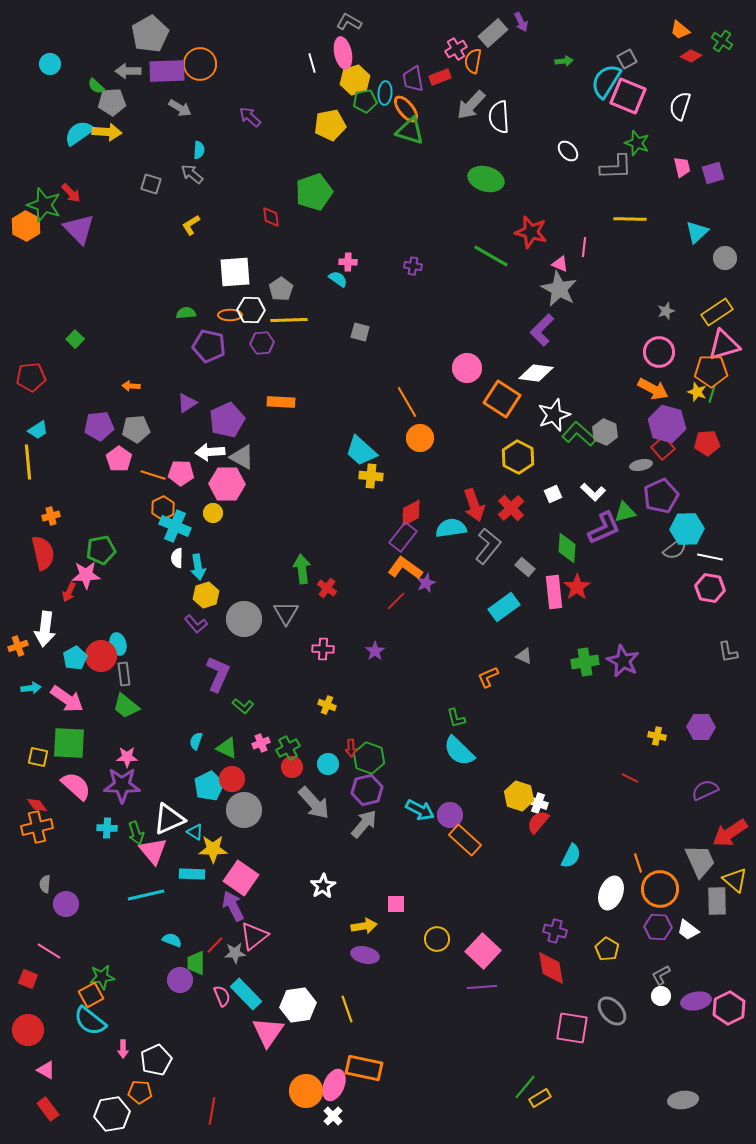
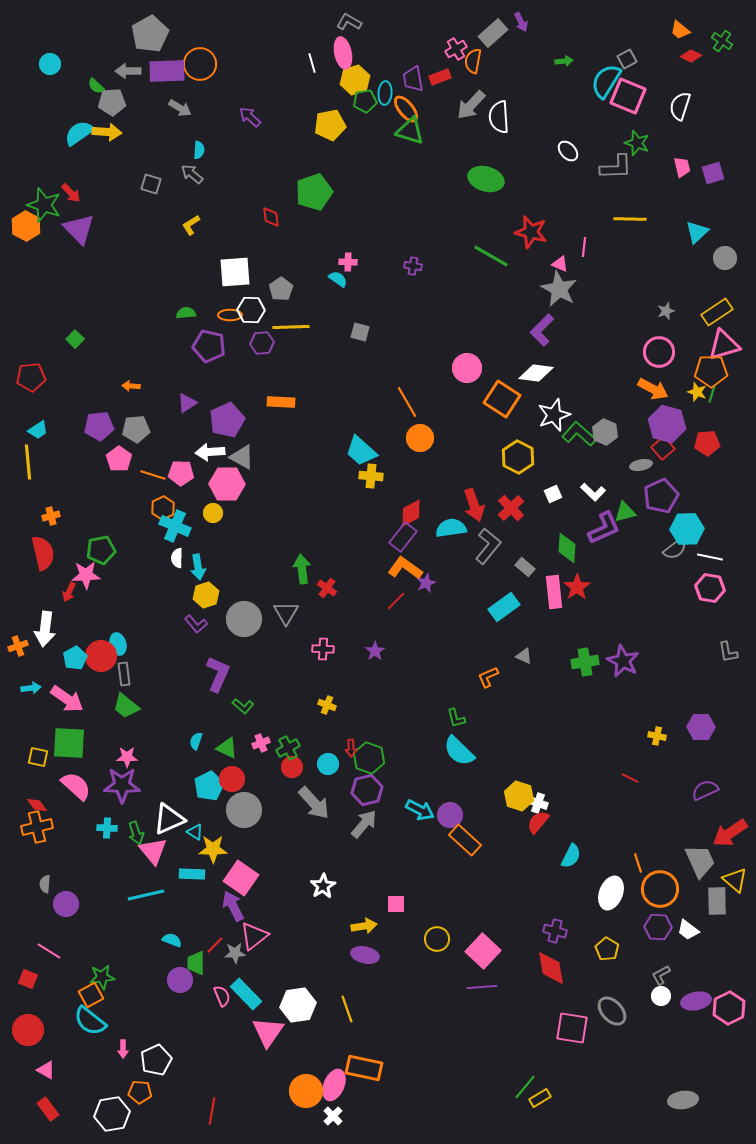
yellow line at (289, 320): moved 2 px right, 7 px down
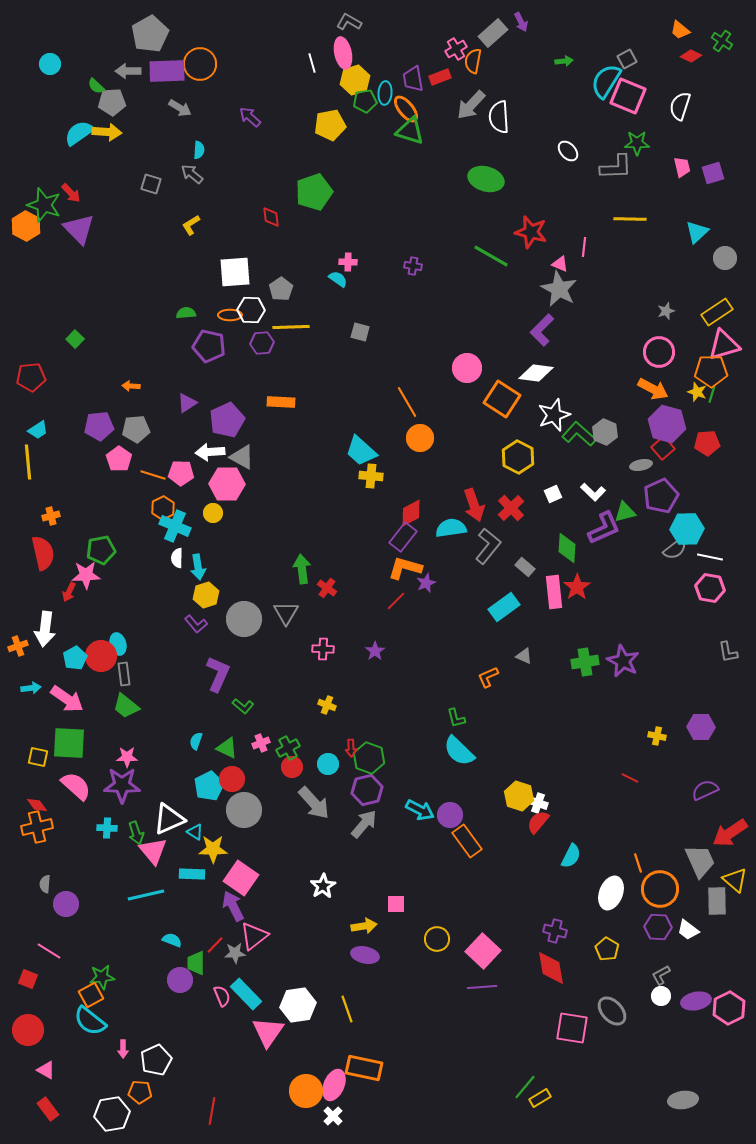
green star at (637, 143): rotated 20 degrees counterclockwise
orange L-shape at (405, 568): rotated 20 degrees counterclockwise
orange rectangle at (465, 840): moved 2 px right, 1 px down; rotated 12 degrees clockwise
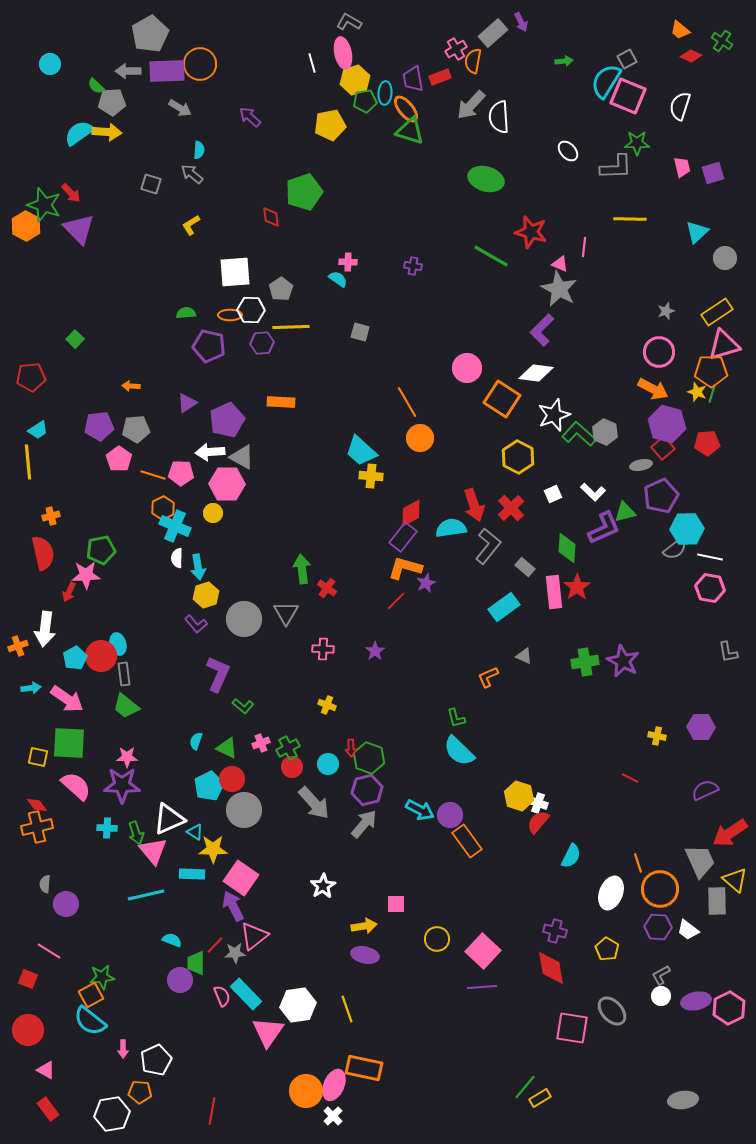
green pentagon at (314, 192): moved 10 px left
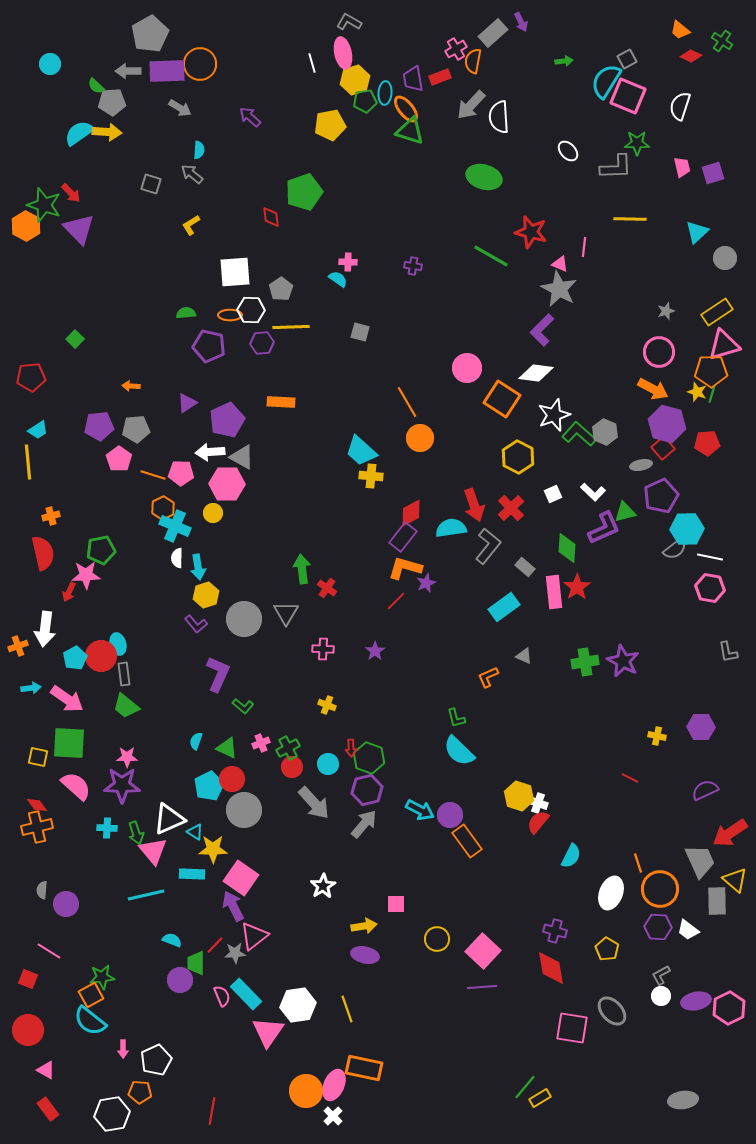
green ellipse at (486, 179): moved 2 px left, 2 px up
gray semicircle at (45, 884): moved 3 px left, 6 px down
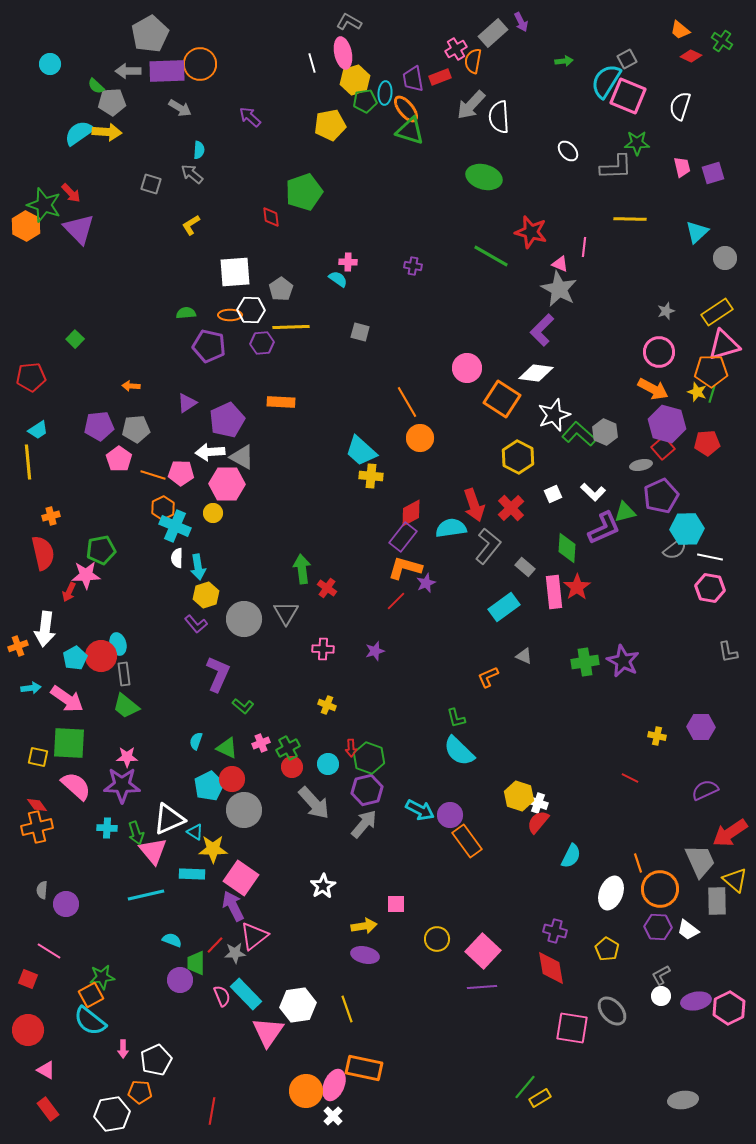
purple star at (375, 651): rotated 18 degrees clockwise
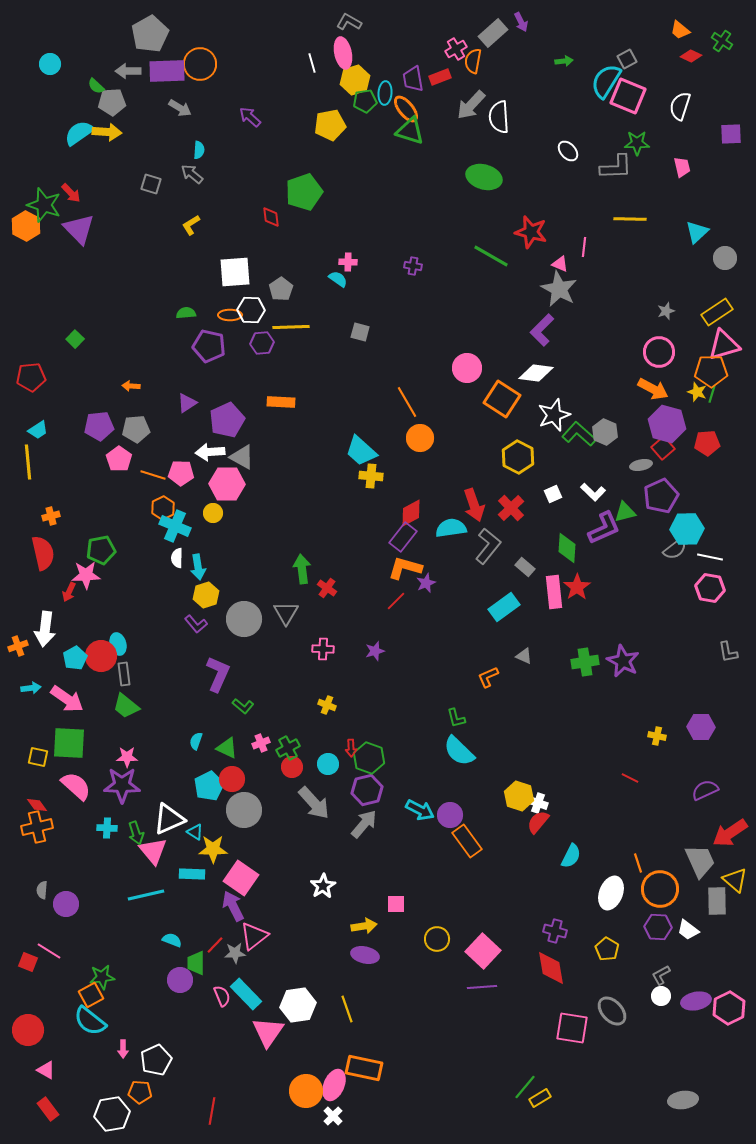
purple square at (713, 173): moved 18 px right, 39 px up; rotated 15 degrees clockwise
red square at (28, 979): moved 17 px up
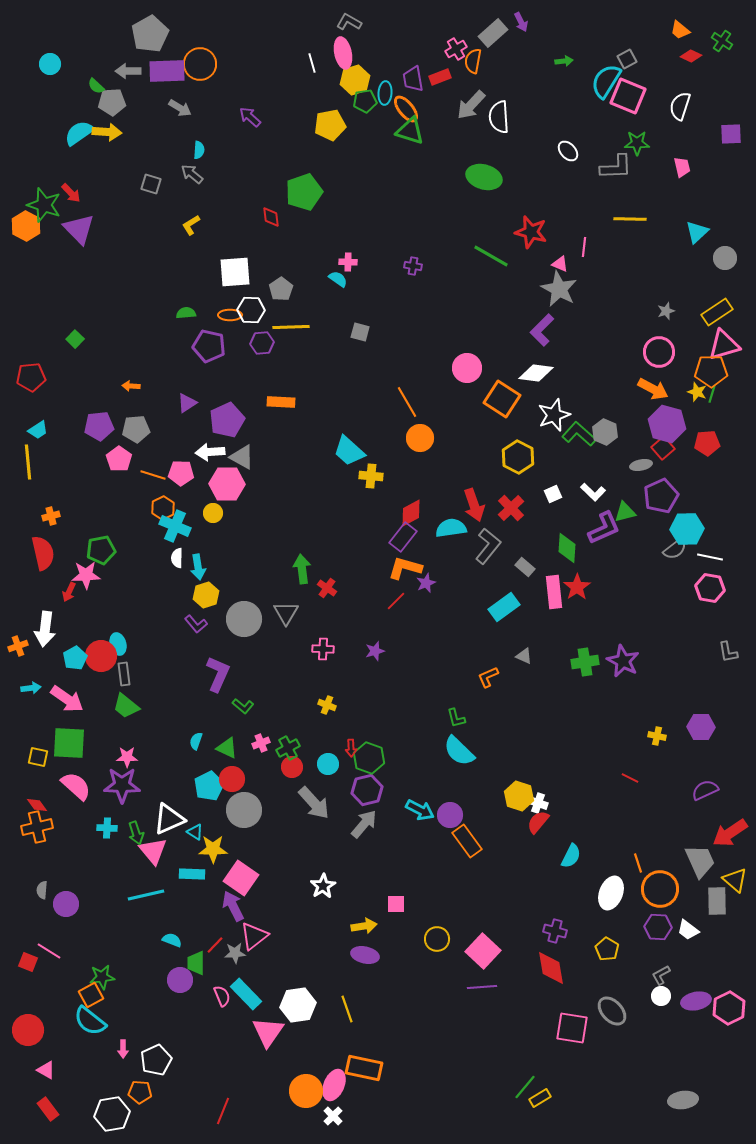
cyan trapezoid at (361, 451): moved 12 px left
red line at (212, 1111): moved 11 px right; rotated 12 degrees clockwise
